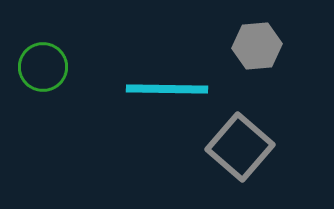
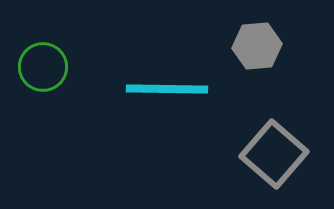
gray square: moved 34 px right, 7 px down
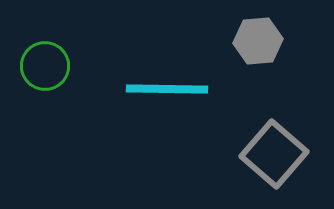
gray hexagon: moved 1 px right, 5 px up
green circle: moved 2 px right, 1 px up
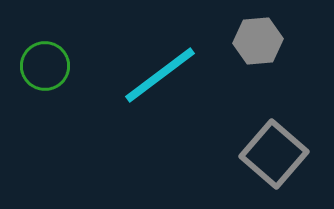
cyan line: moved 7 px left, 14 px up; rotated 38 degrees counterclockwise
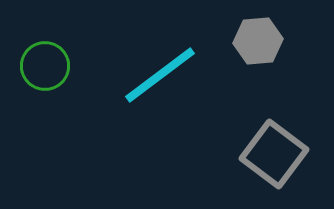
gray square: rotated 4 degrees counterclockwise
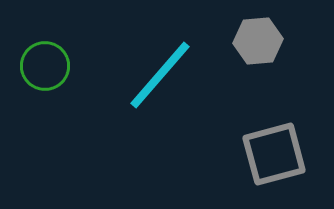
cyan line: rotated 12 degrees counterclockwise
gray square: rotated 38 degrees clockwise
